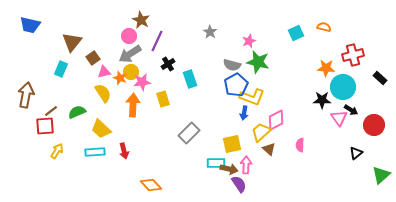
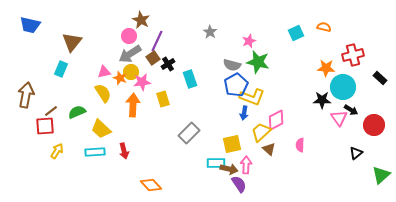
brown square at (93, 58): moved 60 px right
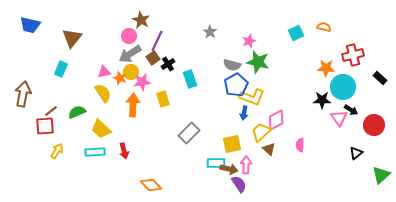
brown triangle at (72, 42): moved 4 px up
brown arrow at (26, 95): moved 3 px left, 1 px up
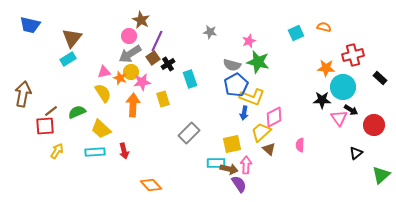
gray star at (210, 32): rotated 24 degrees counterclockwise
cyan rectangle at (61, 69): moved 7 px right, 10 px up; rotated 35 degrees clockwise
pink diamond at (276, 120): moved 2 px left, 3 px up
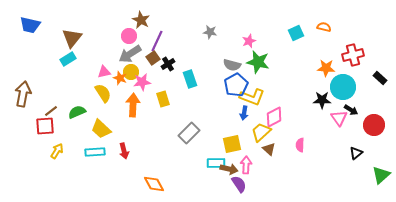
orange diamond at (151, 185): moved 3 px right, 1 px up; rotated 15 degrees clockwise
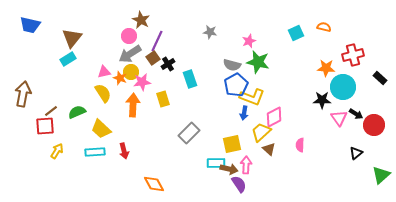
black arrow at (351, 110): moved 5 px right, 4 px down
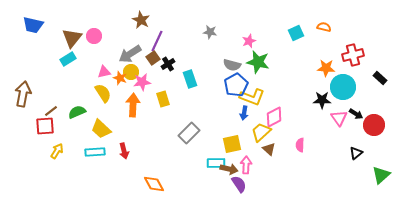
blue trapezoid at (30, 25): moved 3 px right
pink circle at (129, 36): moved 35 px left
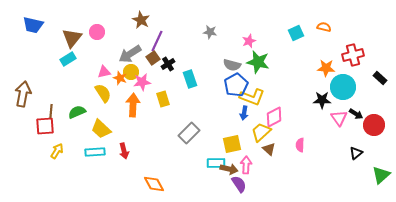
pink circle at (94, 36): moved 3 px right, 4 px up
brown line at (51, 111): rotated 48 degrees counterclockwise
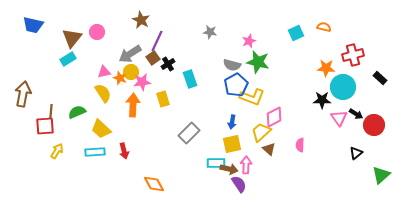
blue arrow at (244, 113): moved 12 px left, 9 px down
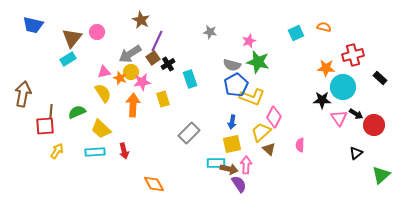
pink diamond at (274, 117): rotated 35 degrees counterclockwise
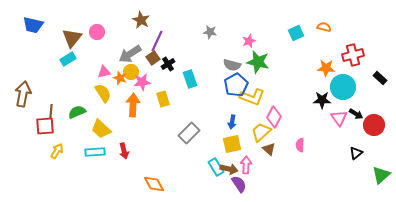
cyan rectangle at (216, 163): moved 4 px down; rotated 60 degrees clockwise
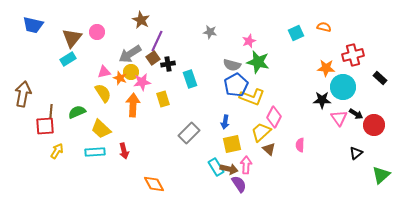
black cross at (168, 64): rotated 24 degrees clockwise
blue arrow at (232, 122): moved 7 px left
